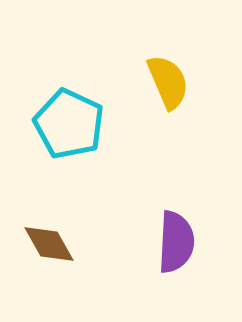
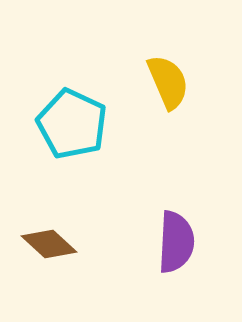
cyan pentagon: moved 3 px right
brown diamond: rotated 18 degrees counterclockwise
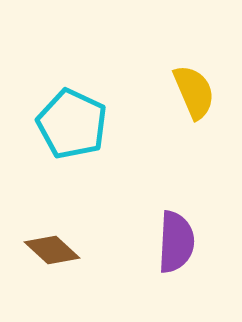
yellow semicircle: moved 26 px right, 10 px down
brown diamond: moved 3 px right, 6 px down
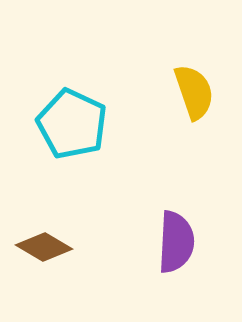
yellow semicircle: rotated 4 degrees clockwise
brown diamond: moved 8 px left, 3 px up; rotated 12 degrees counterclockwise
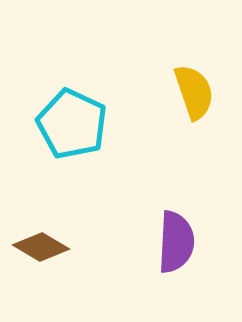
brown diamond: moved 3 px left
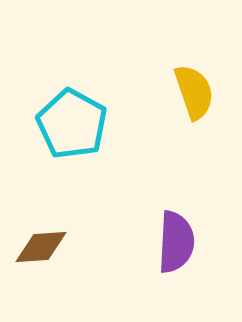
cyan pentagon: rotated 4 degrees clockwise
brown diamond: rotated 34 degrees counterclockwise
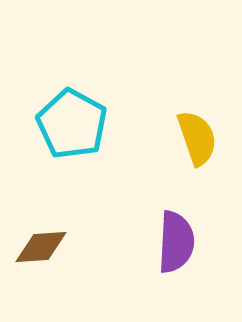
yellow semicircle: moved 3 px right, 46 px down
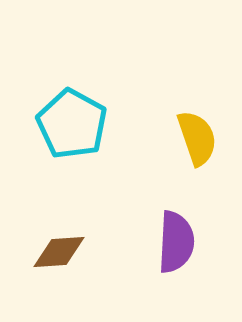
brown diamond: moved 18 px right, 5 px down
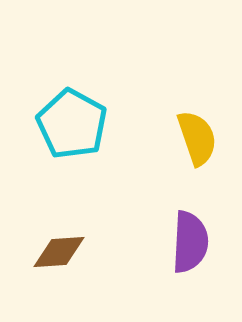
purple semicircle: moved 14 px right
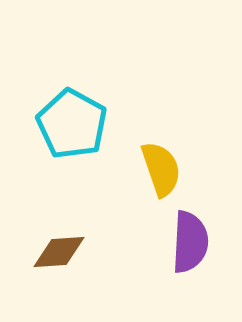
yellow semicircle: moved 36 px left, 31 px down
